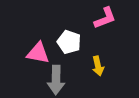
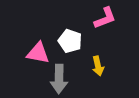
white pentagon: moved 1 px right, 1 px up
gray arrow: moved 3 px right, 1 px up
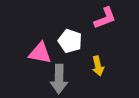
pink triangle: moved 2 px right
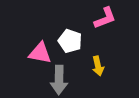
gray arrow: moved 1 px down
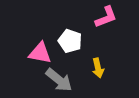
pink L-shape: moved 1 px right, 1 px up
yellow arrow: moved 2 px down
gray arrow: rotated 52 degrees counterclockwise
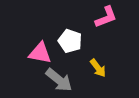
yellow arrow: rotated 24 degrees counterclockwise
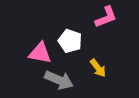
gray arrow: rotated 16 degrees counterclockwise
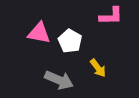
pink L-shape: moved 5 px right, 1 px up; rotated 20 degrees clockwise
white pentagon: rotated 10 degrees clockwise
pink triangle: moved 1 px left, 20 px up
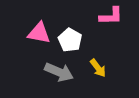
white pentagon: moved 1 px up
gray arrow: moved 8 px up
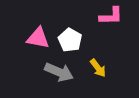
pink triangle: moved 1 px left, 5 px down
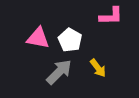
gray arrow: rotated 68 degrees counterclockwise
